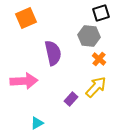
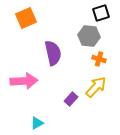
orange cross: rotated 24 degrees counterclockwise
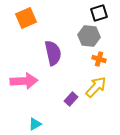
black square: moved 2 px left
cyan triangle: moved 2 px left, 1 px down
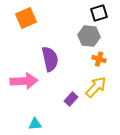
purple semicircle: moved 3 px left, 6 px down
cyan triangle: rotated 24 degrees clockwise
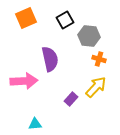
black square: moved 34 px left, 7 px down; rotated 12 degrees counterclockwise
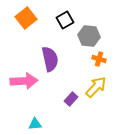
orange square: rotated 15 degrees counterclockwise
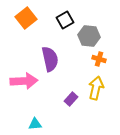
yellow arrow: moved 1 px down; rotated 30 degrees counterclockwise
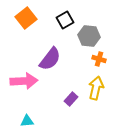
purple semicircle: rotated 50 degrees clockwise
cyan triangle: moved 8 px left, 3 px up
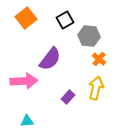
orange cross: rotated 24 degrees clockwise
purple rectangle: moved 3 px left, 2 px up
